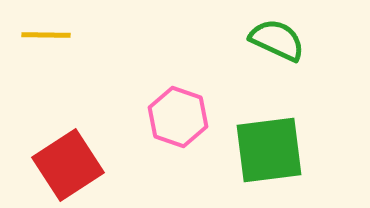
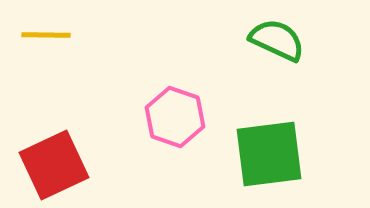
pink hexagon: moved 3 px left
green square: moved 4 px down
red square: moved 14 px left; rotated 8 degrees clockwise
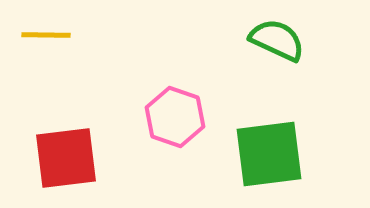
red square: moved 12 px right, 7 px up; rotated 18 degrees clockwise
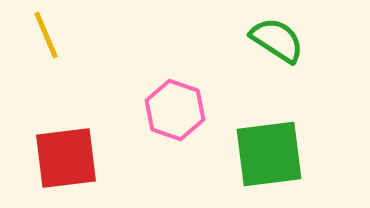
yellow line: rotated 66 degrees clockwise
green semicircle: rotated 8 degrees clockwise
pink hexagon: moved 7 px up
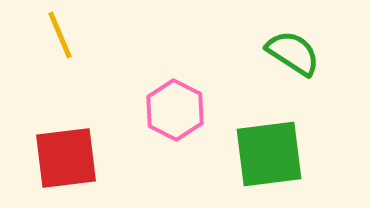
yellow line: moved 14 px right
green semicircle: moved 16 px right, 13 px down
pink hexagon: rotated 8 degrees clockwise
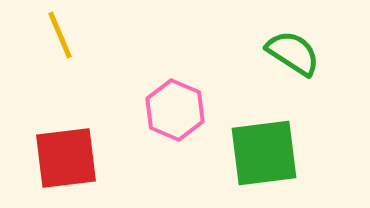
pink hexagon: rotated 4 degrees counterclockwise
green square: moved 5 px left, 1 px up
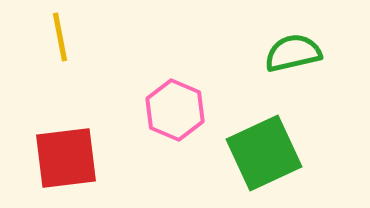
yellow line: moved 2 px down; rotated 12 degrees clockwise
green semicircle: rotated 46 degrees counterclockwise
green square: rotated 18 degrees counterclockwise
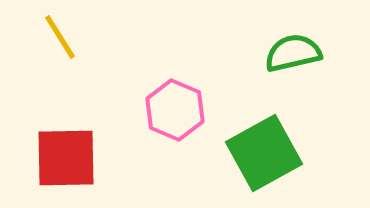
yellow line: rotated 21 degrees counterclockwise
green square: rotated 4 degrees counterclockwise
red square: rotated 6 degrees clockwise
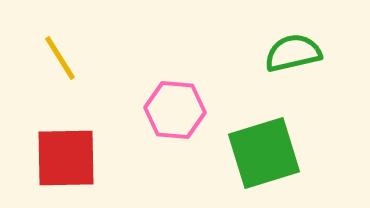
yellow line: moved 21 px down
pink hexagon: rotated 18 degrees counterclockwise
green square: rotated 12 degrees clockwise
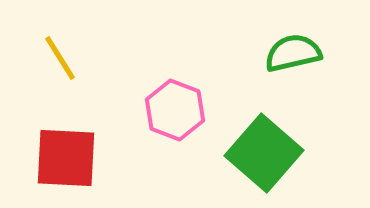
pink hexagon: rotated 16 degrees clockwise
green square: rotated 32 degrees counterclockwise
red square: rotated 4 degrees clockwise
